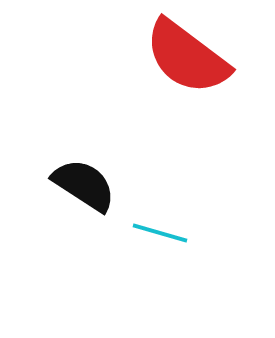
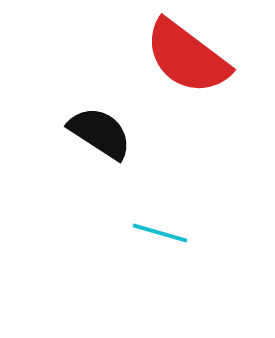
black semicircle: moved 16 px right, 52 px up
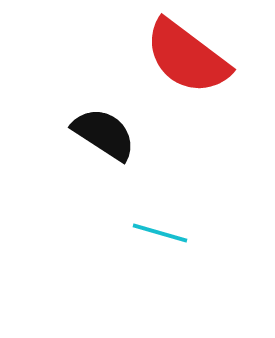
black semicircle: moved 4 px right, 1 px down
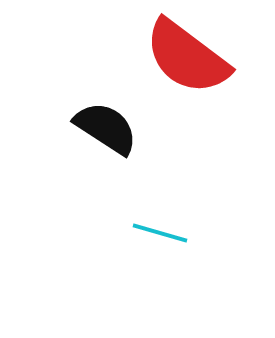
black semicircle: moved 2 px right, 6 px up
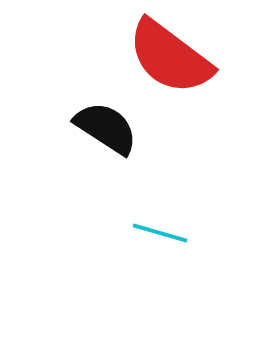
red semicircle: moved 17 px left
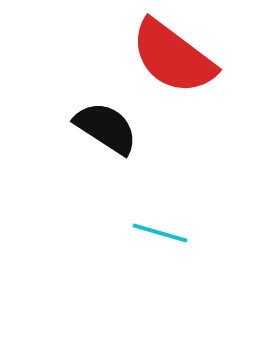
red semicircle: moved 3 px right
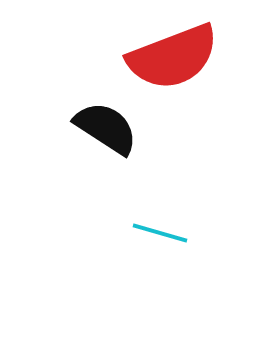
red semicircle: rotated 58 degrees counterclockwise
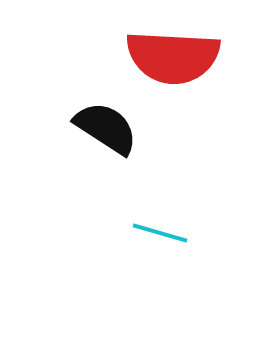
red semicircle: rotated 24 degrees clockwise
